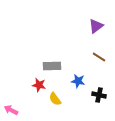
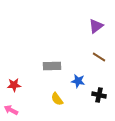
red star: moved 25 px left; rotated 16 degrees counterclockwise
yellow semicircle: moved 2 px right
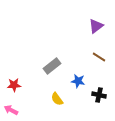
gray rectangle: rotated 36 degrees counterclockwise
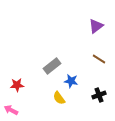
brown line: moved 2 px down
blue star: moved 7 px left
red star: moved 3 px right
black cross: rotated 32 degrees counterclockwise
yellow semicircle: moved 2 px right, 1 px up
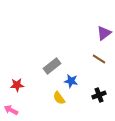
purple triangle: moved 8 px right, 7 px down
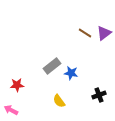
brown line: moved 14 px left, 26 px up
blue star: moved 8 px up
yellow semicircle: moved 3 px down
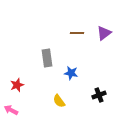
brown line: moved 8 px left; rotated 32 degrees counterclockwise
gray rectangle: moved 5 px left, 8 px up; rotated 60 degrees counterclockwise
red star: rotated 16 degrees counterclockwise
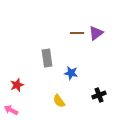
purple triangle: moved 8 px left
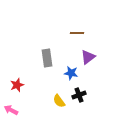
purple triangle: moved 8 px left, 24 px down
black cross: moved 20 px left
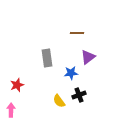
blue star: rotated 16 degrees counterclockwise
pink arrow: rotated 64 degrees clockwise
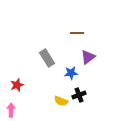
gray rectangle: rotated 24 degrees counterclockwise
yellow semicircle: moved 2 px right; rotated 32 degrees counterclockwise
